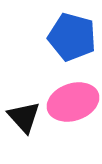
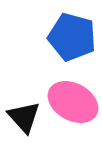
pink ellipse: rotated 48 degrees clockwise
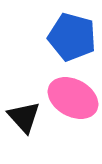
pink ellipse: moved 4 px up
